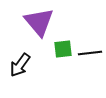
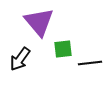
black line: moved 10 px down
black arrow: moved 6 px up
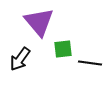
black line: rotated 15 degrees clockwise
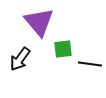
black line: moved 1 px down
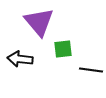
black arrow: rotated 60 degrees clockwise
black line: moved 1 px right, 6 px down
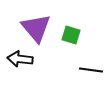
purple triangle: moved 3 px left, 6 px down
green square: moved 8 px right, 14 px up; rotated 24 degrees clockwise
